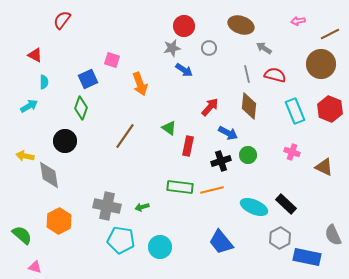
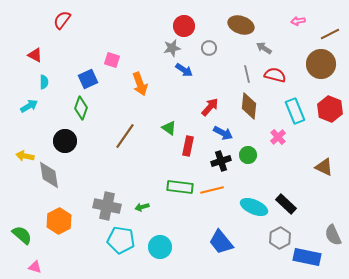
blue arrow at (228, 133): moved 5 px left
pink cross at (292, 152): moved 14 px left, 15 px up; rotated 28 degrees clockwise
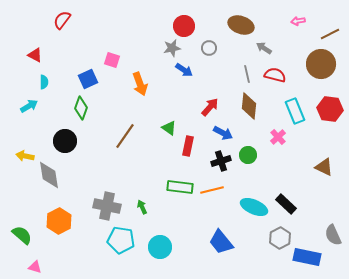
red hexagon at (330, 109): rotated 15 degrees counterclockwise
green arrow at (142, 207): rotated 80 degrees clockwise
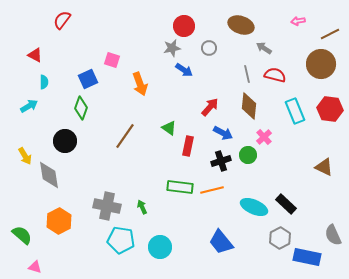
pink cross at (278, 137): moved 14 px left
yellow arrow at (25, 156): rotated 132 degrees counterclockwise
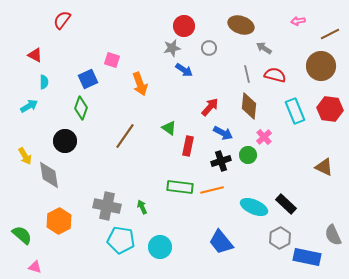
brown circle at (321, 64): moved 2 px down
